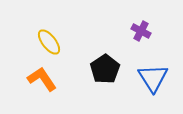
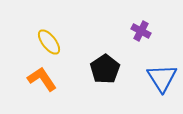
blue triangle: moved 9 px right
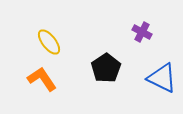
purple cross: moved 1 px right, 1 px down
black pentagon: moved 1 px right, 1 px up
blue triangle: rotated 32 degrees counterclockwise
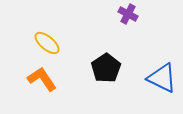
purple cross: moved 14 px left, 18 px up
yellow ellipse: moved 2 px left, 1 px down; rotated 12 degrees counterclockwise
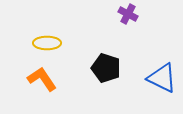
yellow ellipse: rotated 40 degrees counterclockwise
black pentagon: rotated 20 degrees counterclockwise
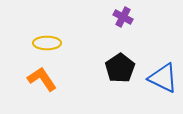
purple cross: moved 5 px left, 3 px down
black pentagon: moved 14 px right; rotated 20 degrees clockwise
blue triangle: moved 1 px right
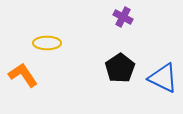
orange L-shape: moved 19 px left, 4 px up
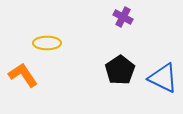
black pentagon: moved 2 px down
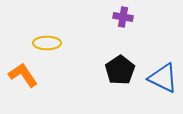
purple cross: rotated 18 degrees counterclockwise
